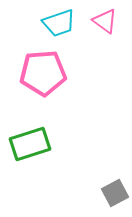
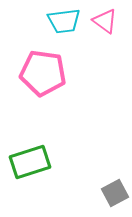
cyan trapezoid: moved 5 px right, 2 px up; rotated 12 degrees clockwise
pink pentagon: rotated 12 degrees clockwise
green rectangle: moved 18 px down
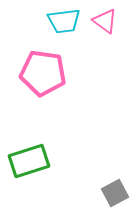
green rectangle: moved 1 px left, 1 px up
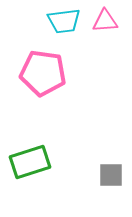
pink triangle: rotated 40 degrees counterclockwise
green rectangle: moved 1 px right, 1 px down
gray square: moved 4 px left, 18 px up; rotated 28 degrees clockwise
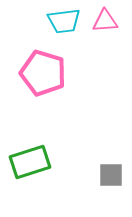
pink pentagon: rotated 9 degrees clockwise
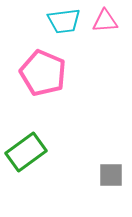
pink pentagon: rotated 6 degrees clockwise
green rectangle: moved 4 px left, 10 px up; rotated 18 degrees counterclockwise
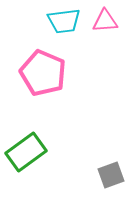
gray square: rotated 20 degrees counterclockwise
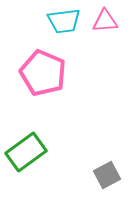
gray square: moved 4 px left; rotated 8 degrees counterclockwise
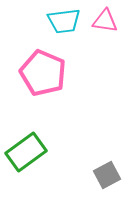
pink triangle: rotated 12 degrees clockwise
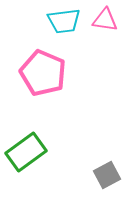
pink triangle: moved 1 px up
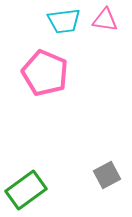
pink pentagon: moved 2 px right
green rectangle: moved 38 px down
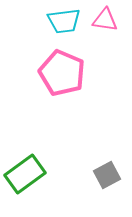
pink pentagon: moved 17 px right
green rectangle: moved 1 px left, 16 px up
